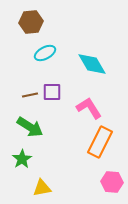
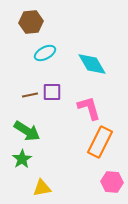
pink L-shape: rotated 16 degrees clockwise
green arrow: moved 3 px left, 4 px down
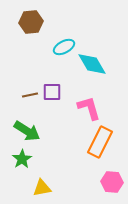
cyan ellipse: moved 19 px right, 6 px up
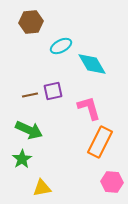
cyan ellipse: moved 3 px left, 1 px up
purple square: moved 1 px right, 1 px up; rotated 12 degrees counterclockwise
green arrow: moved 2 px right, 1 px up; rotated 8 degrees counterclockwise
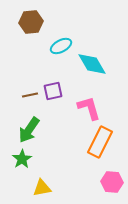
green arrow: rotated 100 degrees clockwise
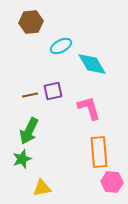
green arrow: moved 1 px down; rotated 8 degrees counterclockwise
orange rectangle: moved 1 px left, 10 px down; rotated 32 degrees counterclockwise
green star: rotated 12 degrees clockwise
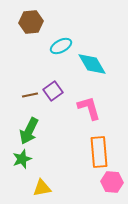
purple square: rotated 24 degrees counterclockwise
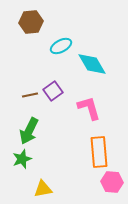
yellow triangle: moved 1 px right, 1 px down
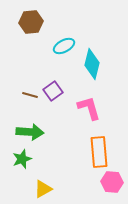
cyan ellipse: moved 3 px right
cyan diamond: rotated 44 degrees clockwise
brown line: rotated 28 degrees clockwise
green arrow: moved 1 px right, 1 px down; rotated 112 degrees counterclockwise
yellow triangle: rotated 18 degrees counterclockwise
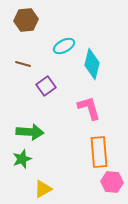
brown hexagon: moved 5 px left, 2 px up
purple square: moved 7 px left, 5 px up
brown line: moved 7 px left, 31 px up
